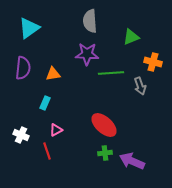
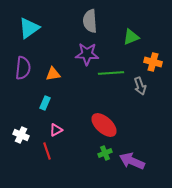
green cross: rotated 16 degrees counterclockwise
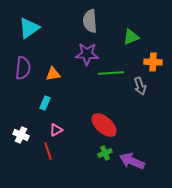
orange cross: rotated 12 degrees counterclockwise
red line: moved 1 px right
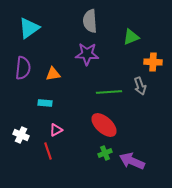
green line: moved 2 px left, 19 px down
cyan rectangle: rotated 72 degrees clockwise
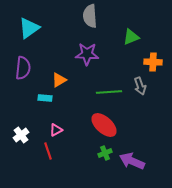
gray semicircle: moved 5 px up
orange triangle: moved 6 px right, 6 px down; rotated 21 degrees counterclockwise
cyan rectangle: moved 5 px up
white cross: rotated 28 degrees clockwise
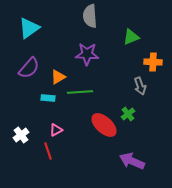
purple semicircle: moved 6 px right; rotated 35 degrees clockwise
orange triangle: moved 1 px left, 3 px up
green line: moved 29 px left
cyan rectangle: moved 3 px right
green cross: moved 23 px right, 39 px up; rotated 16 degrees counterclockwise
